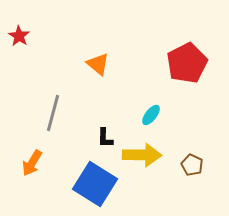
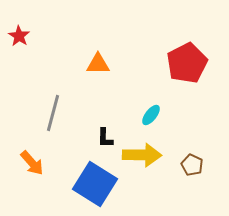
orange triangle: rotated 40 degrees counterclockwise
orange arrow: rotated 72 degrees counterclockwise
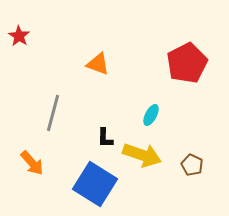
orange triangle: rotated 20 degrees clockwise
cyan ellipse: rotated 10 degrees counterclockwise
yellow arrow: rotated 18 degrees clockwise
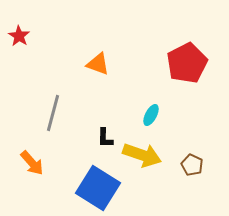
blue square: moved 3 px right, 4 px down
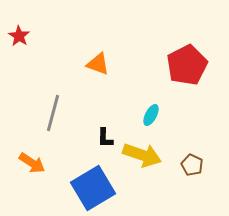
red pentagon: moved 2 px down
orange arrow: rotated 16 degrees counterclockwise
blue square: moved 5 px left; rotated 27 degrees clockwise
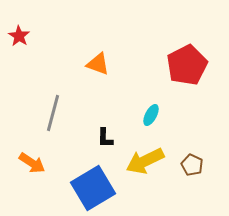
yellow arrow: moved 3 px right, 6 px down; rotated 135 degrees clockwise
